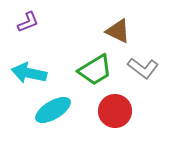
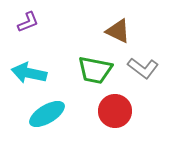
green trapezoid: rotated 42 degrees clockwise
cyan ellipse: moved 6 px left, 4 px down
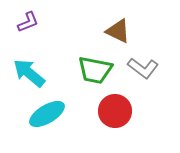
cyan arrow: rotated 28 degrees clockwise
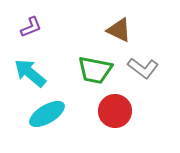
purple L-shape: moved 3 px right, 5 px down
brown triangle: moved 1 px right, 1 px up
cyan arrow: moved 1 px right
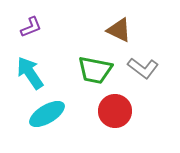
cyan arrow: rotated 16 degrees clockwise
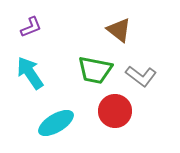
brown triangle: rotated 12 degrees clockwise
gray L-shape: moved 2 px left, 8 px down
cyan ellipse: moved 9 px right, 9 px down
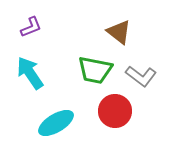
brown triangle: moved 2 px down
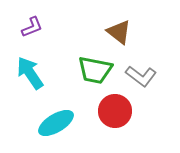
purple L-shape: moved 1 px right
